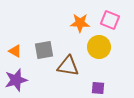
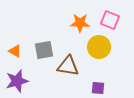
purple star: moved 1 px right, 1 px down
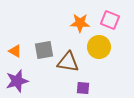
brown triangle: moved 4 px up
purple square: moved 15 px left
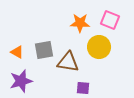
orange triangle: moved 2 px right, 1 px down
purple star: moved 4 px right
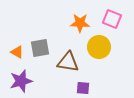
pink square: moved 2 px right, 1 px up
gray square: moved 4 px left, 2 px up
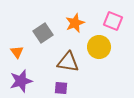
pink square: moved 1 px right, 2 px down
orange star: moved 5 px left; rotated 24 degrees counterclockwise
gray square: moved 3 px right, 15 px up; rotated 24 degrees counterclockwise
orange triangle: rotated 24 degrees clockwise
purple square: moved 22 px left
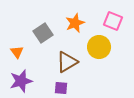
brown triangle: moved 1 px left; rotated 40 degrees counterclockwise
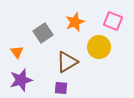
orange star: moved 1 px up
purple star: moved 1 px up
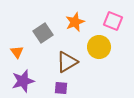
purple star: moved 2 px right, 1 px down
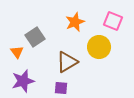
gray square: moved 8 px left, 4 px down
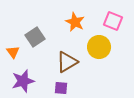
orange star: rotated 24 degrees counterclockwise
orange triangle: moved 4 px left
